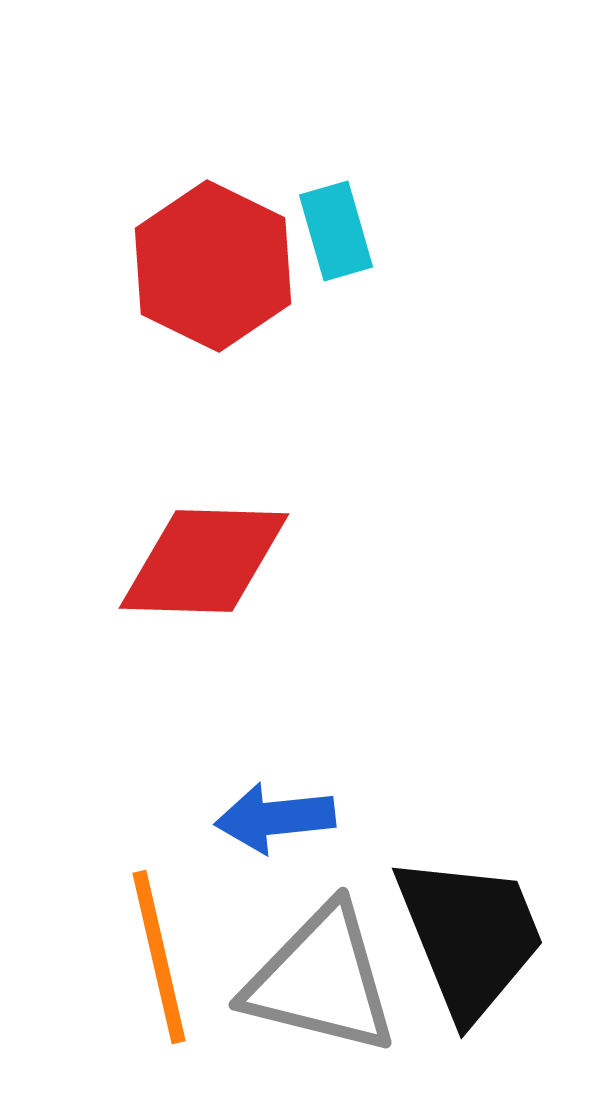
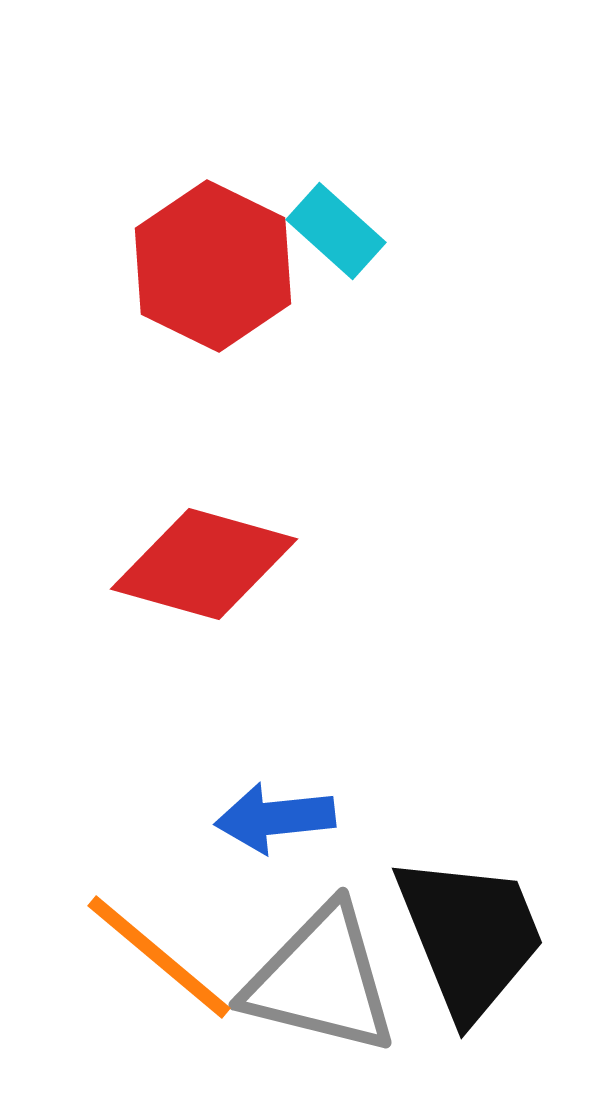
cyan rectangle: rotated 32 degrees counterclockwise
red diamond: moved 3 px down; rotated 14 degrees clockwise
orange line: rotated 37 degrees counterclockwise
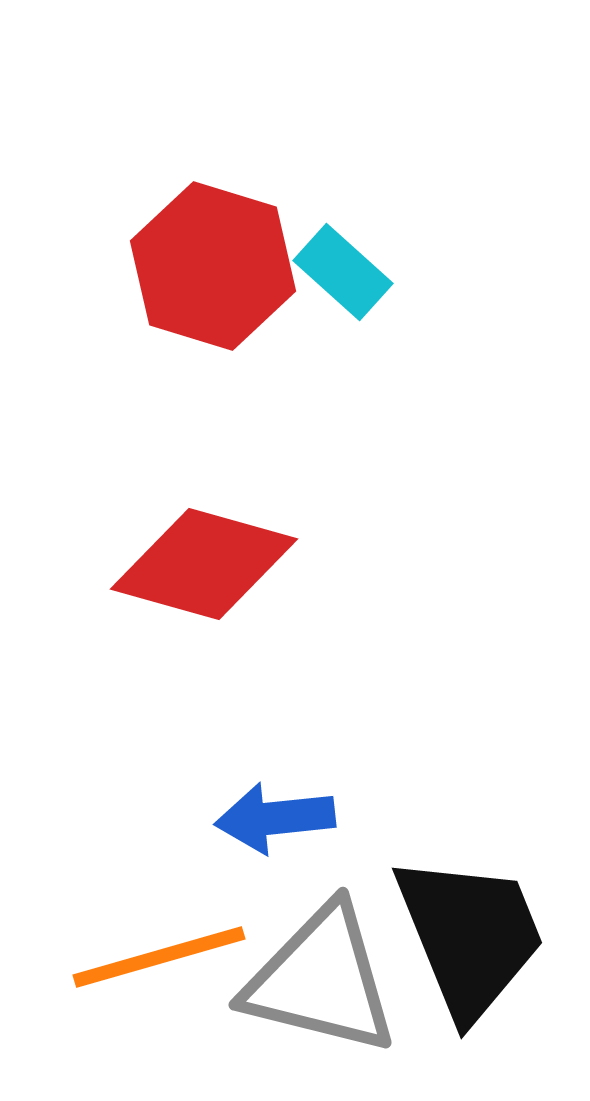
cyan rectangle: moved 7 px right, 41 px down
red hexagon: rotated 9 degrees counterclockwise
orange line: rotated 56 degrees counterclockwise
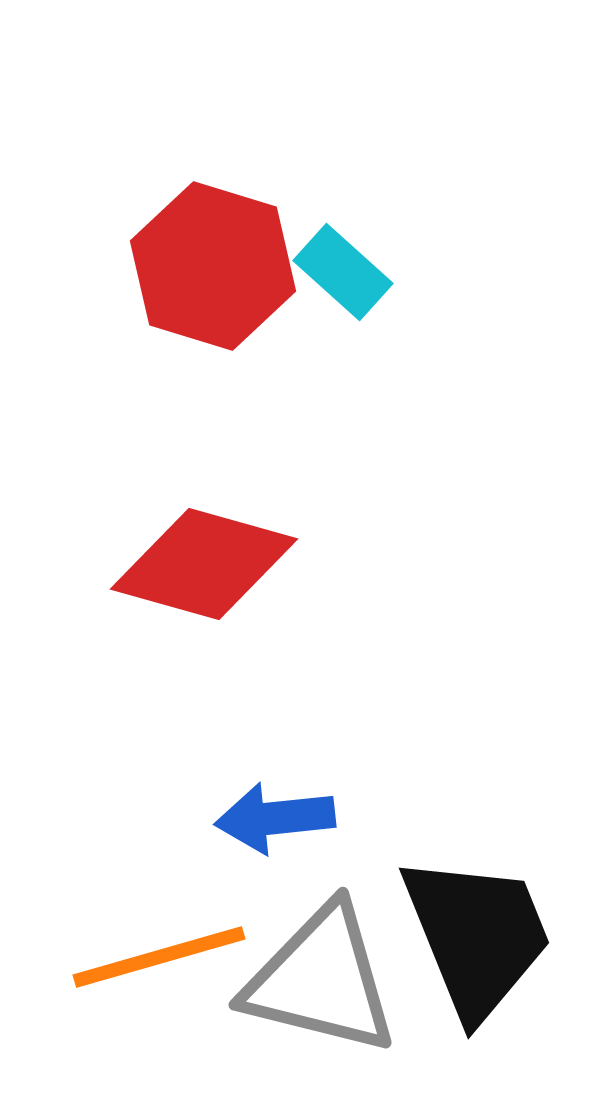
black trapezoid: moved 7 px right
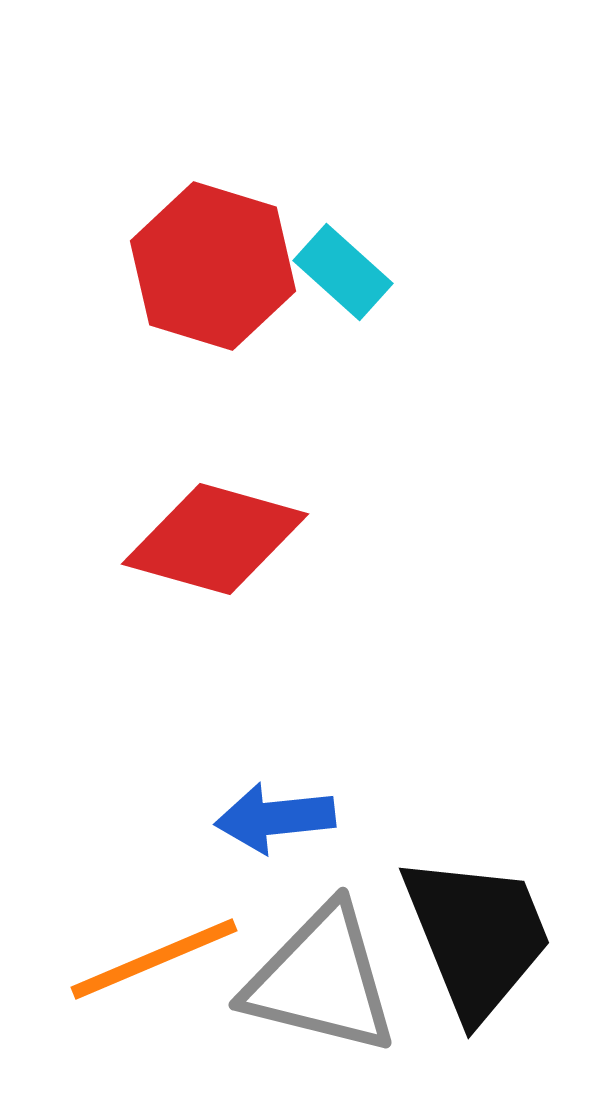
red diamond: moved 11 px right, 25 px up
orange line: moved 5 px left, 2 px down; rotated 7 degrees counterclockwise
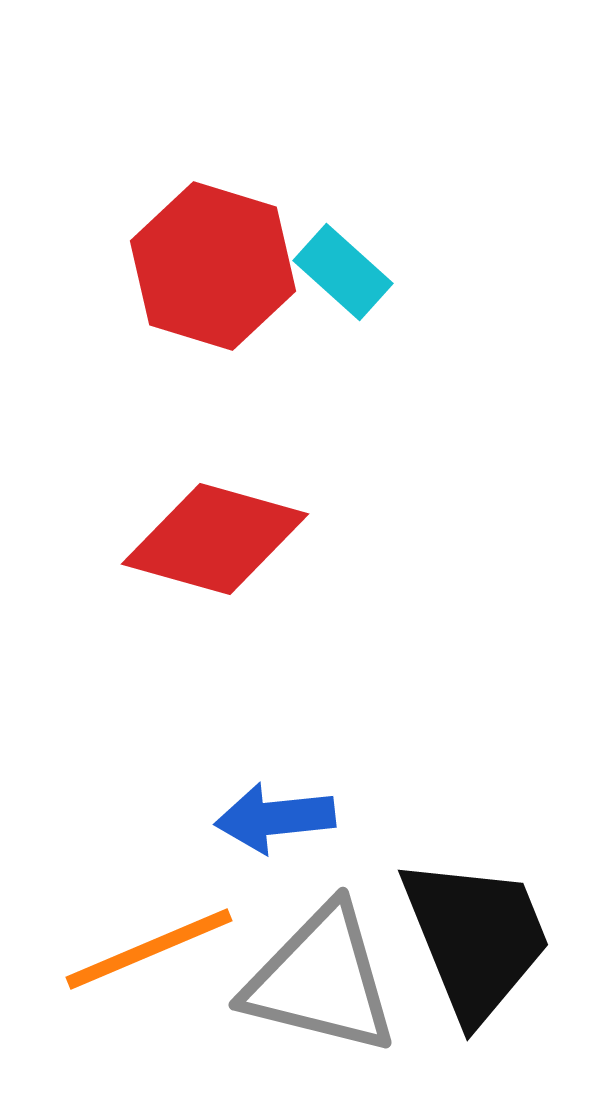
black trapezoid: moved 1 px left, 2 px down
orange line: moved 5 px left, 10 px up
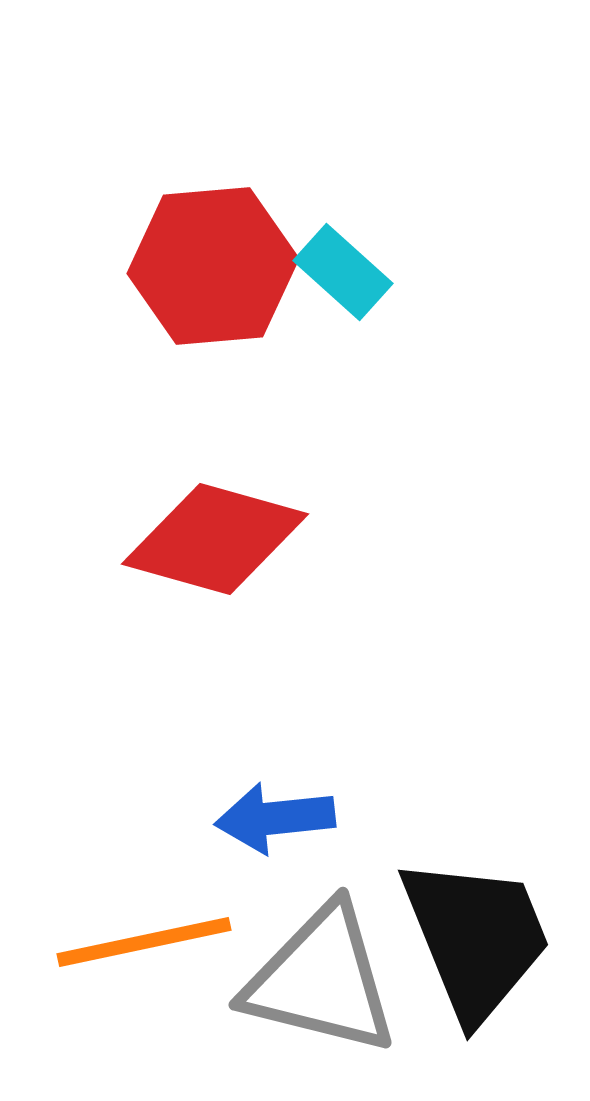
red hexagon: rotated 22 degrees counterclockwise
orange line: moved 5 px left, 7 px up; rotated 11 degrees clockwise
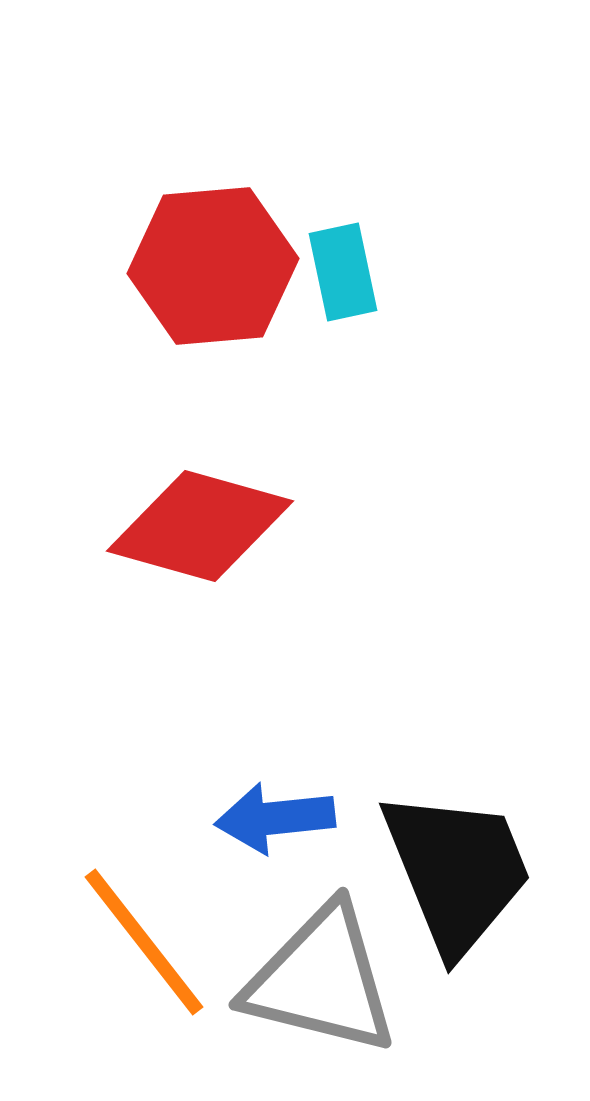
cyan rectangle: rotated 36 degrees clockwise
red diamond: moved 15 px left, 13 px up
black trapezoid: moved 19 px left, 67 px up
orange line: rotated 64 degrees clockwise
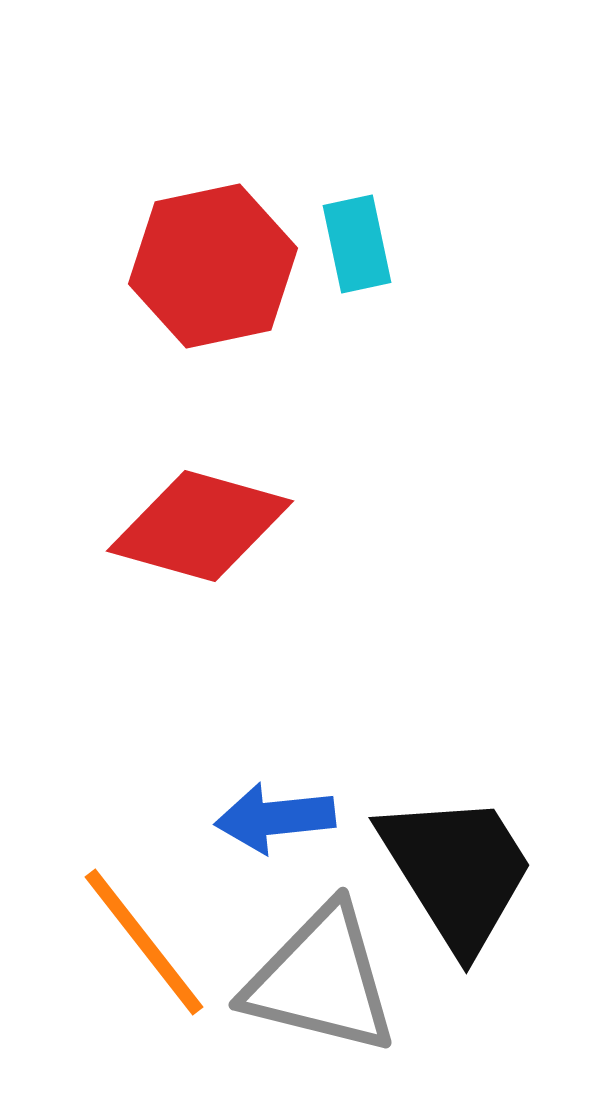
red hexagon: rotated 7 degrees counterclockwise
cyan rectangle: moved 14 px right, 28 px up
black trapezoid: rotated 10 degrees counterclockwise
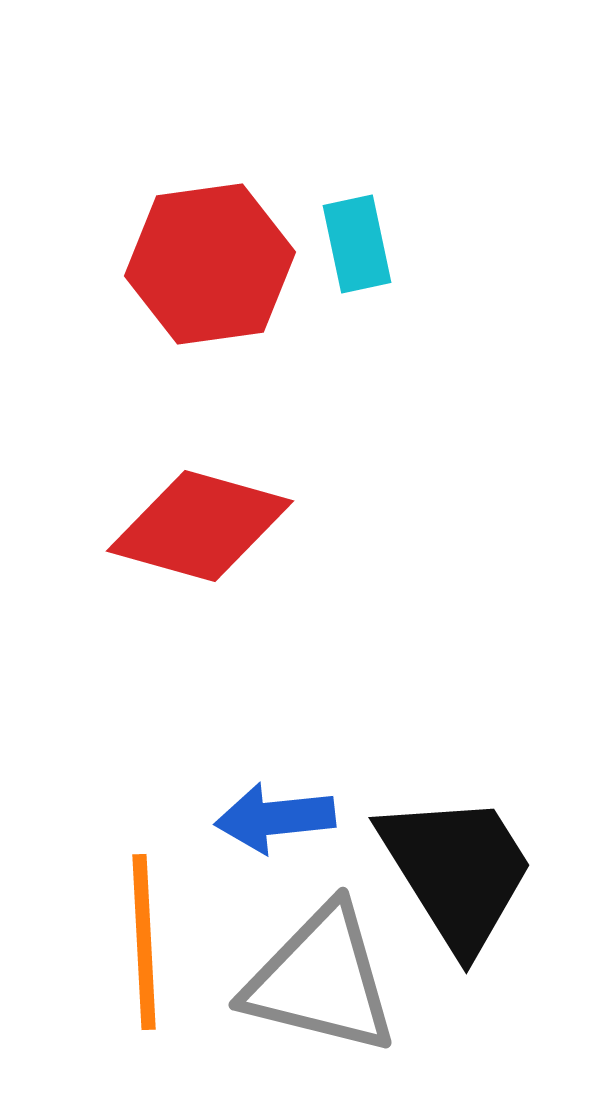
red hexagon: moved 3 px left, 2 px up; rotated 4 degrees clockwise
orange line: rotated 35 degrees clockwise
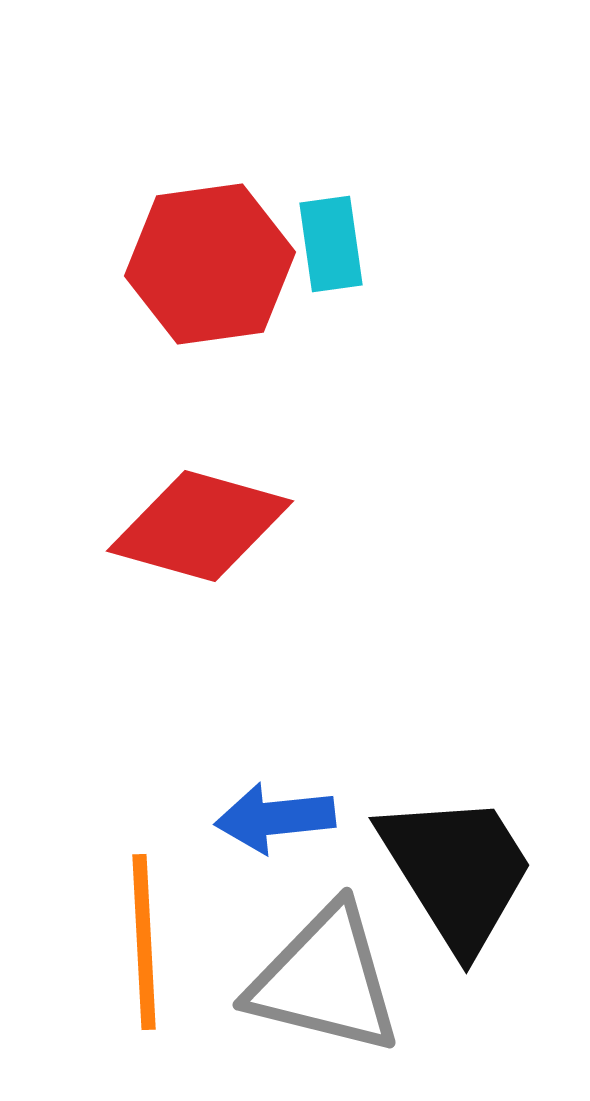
cyan rectangle: moved 26 px left; rotated 4 degrees clockwise
gray triangle: moved 4 px right
